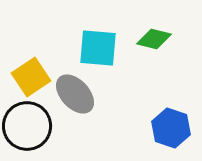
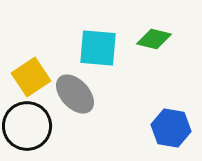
blue hexagon: rotated 9 degrees counterclockwise
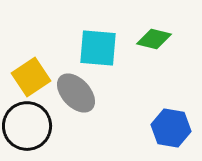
gray ellipse: moved 1 px right, 1 px up
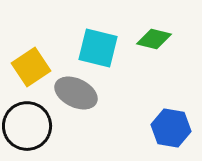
cyan square: rotated 9 degrees clockwise
yellow square: moved 10 px up
gray ellipse: rotated 21 degrees counterclockwise
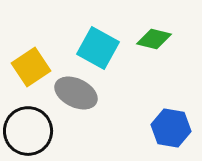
cyan square: rotated 15 degrees clockwise
black circle: moved 1 px right, 5 px down
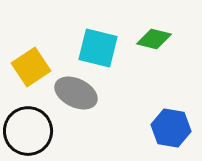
cyan square: rotated 15 degrees counterclockwise
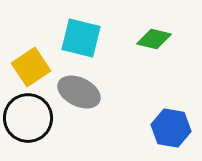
cyan square: moved 17 px left, 10 px up
gray ellipse: moved 3 px right, 1 px up
black circle: moved 13 px up
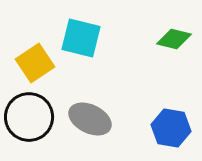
green diamond: moved 20 px right
yellow square: moved 4 px right, 4 px up
gray ellipse: moved 11 px right, 27 px down
black circle: moved 1 px right, 1 px up
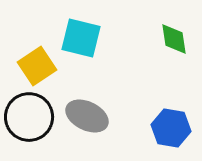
green diamond: rotated 68 degrees clockwise
yellow square: moved 2 px right, 3 px down
gray ellipse: moved 3 px left, 3 px up
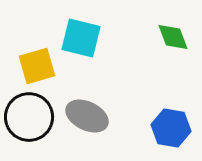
green diamond: moved 1 px left, 2 px up; rotated 12 degrees counterclockwise
yellow square: rotated 18 degrees clockwise
